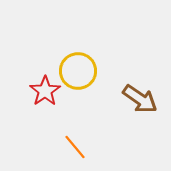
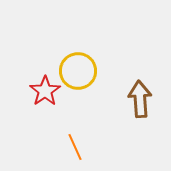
brown arrow: rotated 129 degrees counterclockwise
orange line: rotated 16 degrees clockwise
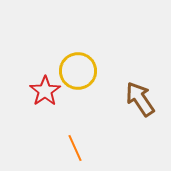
brown arrow: rotated 30 degrees counterclockwise
orange line: moved 1 px down
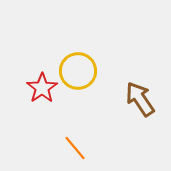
red star: moved 3 px left, 3 px up
orange line: rotated 16 degrees counterclockwise
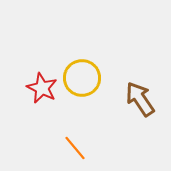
yellow circle: moved 4 px right, 7 px down
red star: rotated 12 degrees counterclockwise
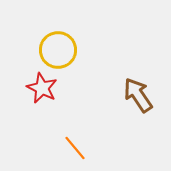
yellow circle: moved 24 px left, 28 px up
brown arrow: moved 2 px left, 4 px up
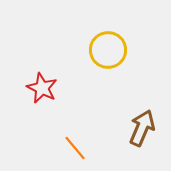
yellow circle: moved 50 px right
brown arrow: moved 4 px right, 33 px down; rotated 57 degrees clockwise
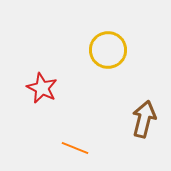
brown arrow: moved 2 px right, 9 px up; rotated 9 degrees counterclockwise
orange line: rotated 28 degrees counterclockwise
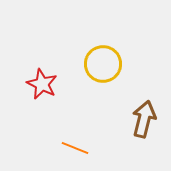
yellow circle: moved 5 px left, 14 px down
red star: moved 4 px up
